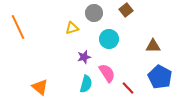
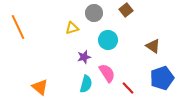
cyan circle: moved 1 px left, 1 px down
brown triangle: rotated 35 degrees clockwise
blue pentagon: moved 2 px right, 1 px down; rotated 25 degrees clockwise
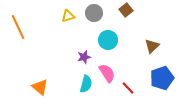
yellow triangle: moved 4 px left, 12 px up
brown triangle: moved 1 px left; rotated 42 degrees clockwise
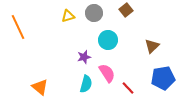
blue pentagon: moved 1 px right; rotated 10 degrees clockwise
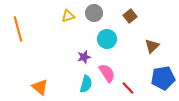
brown square: moved 4 px right, 6 px down
orange line: moved 2 px down; rotated 10 degrees clockwise
cyan circle: moved 1 px left, 1 px up
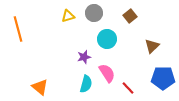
blue pentagon: rotated 10 degrees clockwise
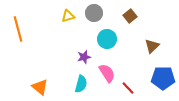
cyan semicircle: moved 5 px left
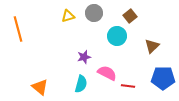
cyan circle: moved 10 px right, 3 px up
pink semicircle: rotated 30 degrees counterclockwise
red line: moved 2 px up; rotated 40 degrees counterclockwise
